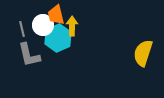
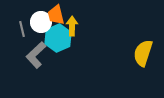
white circle: moved 2 px left, 3 px up
gray L-shape: moved 7 px right; rotated 60 degrees clockwise
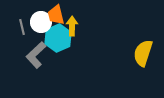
gray line: moved 2 px up
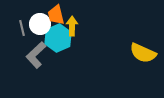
white circle: moved 1 px left, 2 px down
gray line: moved 1 px down
yellow semicircle: rotated 84 degrees counterclockwise
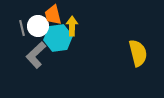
orange trapezoid: moved 3 px left
white circle: moved 2 px left, 2 px down
cyan hexagon: rotated 16 degrees clockwise
yellow semicircle: moved 5 px left; rotated 128 degrees counterclockwise
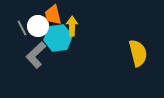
gray line: rotated 14 degrees counterclockwise
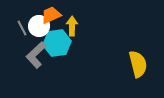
orange trapezoid: moved 2 px left; rotated 80 degrees clockwise
white circle: moved 1 px right
cyan hexagon: moved 1 px left, 5 px down
yellow semicircle: moved 11 px down
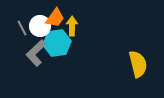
orange trapezoid: moved 4 px right, 3 px down; rotated 150 degrees clockwise
white circle: moved 1 px right
gray L-shape: moved 2 px up
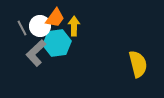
yellow arrow: moved 2 px right
